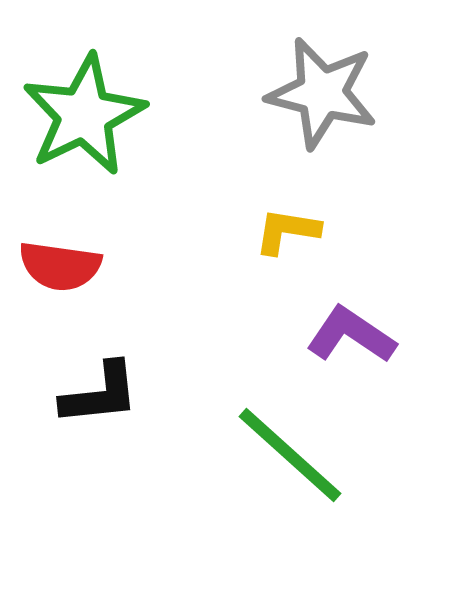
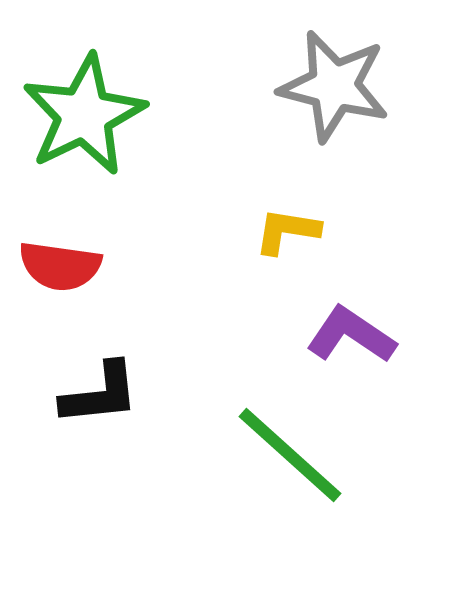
gray star: moved 12 px right, 7 px up
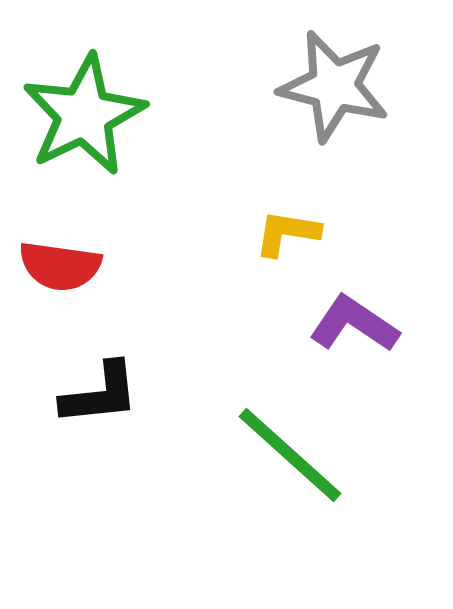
yellow L-shape: moved 2 px down
purple L-shape: moved 3 px right, 11 px up
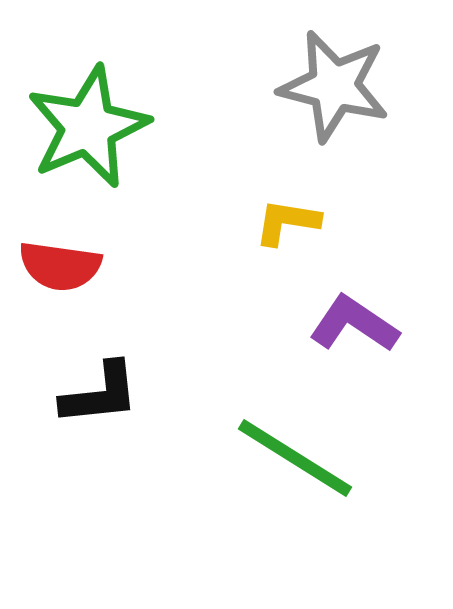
green star: moved 4 px right, 12 px down; rotated 3 degrees clockwise
yellow L-shape: moved 11 px up
green line: moved 5 px right, 3 px down; rotated 10 degrees counterclockwise
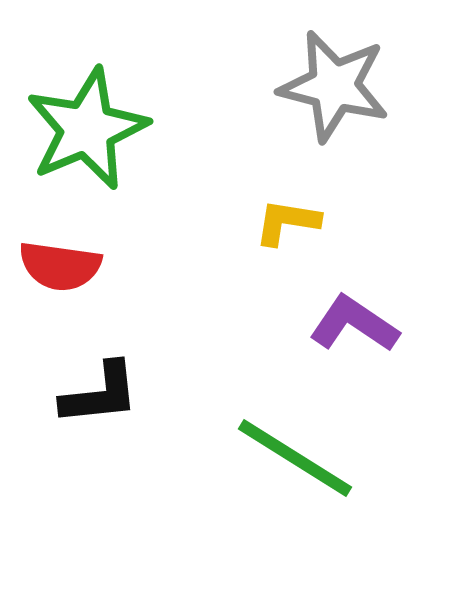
green star: moved 1 px left, 2 px down
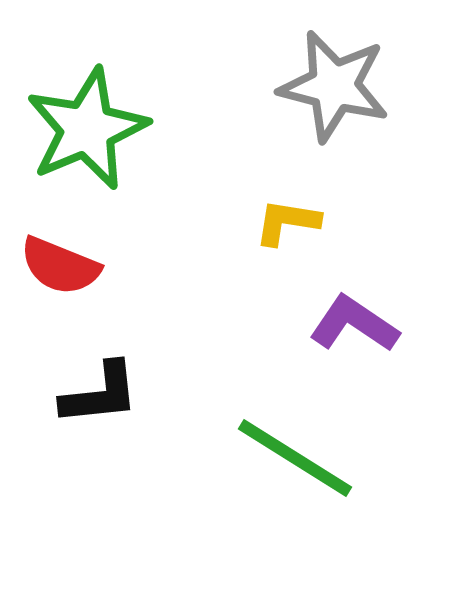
red semicircle: rotated 14 degrees clockwise
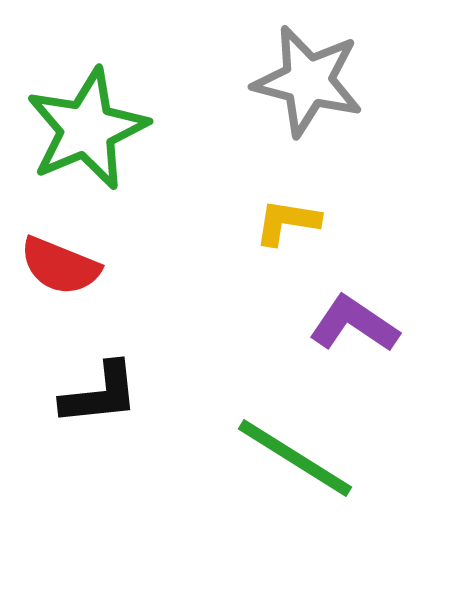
gray star: moved 26 px left, 5 px up
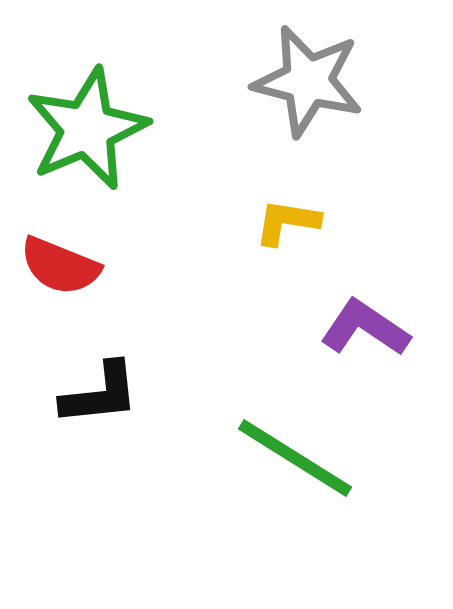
purple L-shape: moved 11 px right, 4 px down
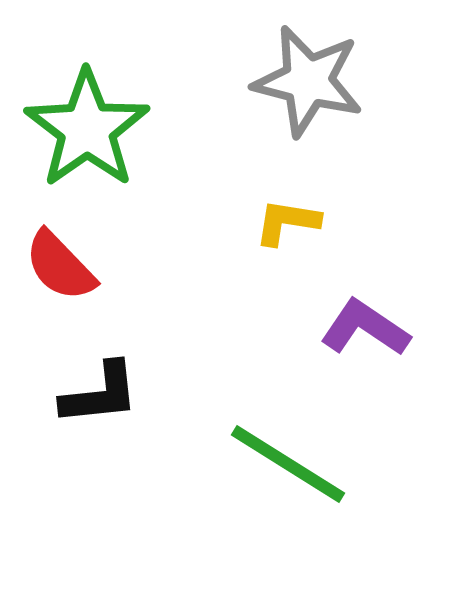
green star: rotated 12 degrees counterclockwise
red semicircle: rotated 24 degrees clockwise
green line: moved 7 px left, 6 px down
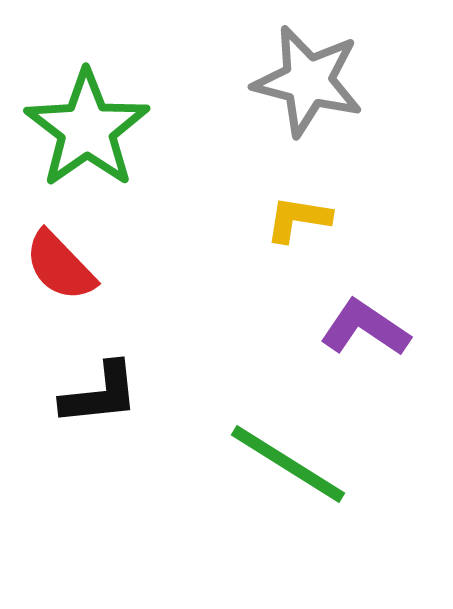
yellow L-shape: moved 11 px right, 3 px up
